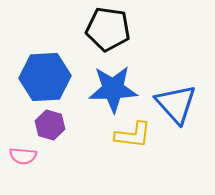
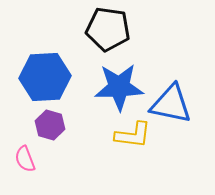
blue star: moved 6 px right, 2 px up
blue triangle: moved 5 px left; rotated 36 degrees counterclockwise
pink semicircle: moved 2 px right, 3 px down; rotated 64 degrees clockwise
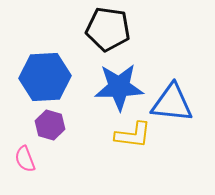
blue triangle: moved 1 px right, 1 px up; rotated 6 degrees counterclockwise
